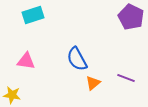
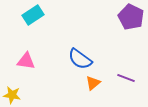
cyan rectangle: rotated 15 degrees counterclockwise
blue semicircle: moved 3 px right; rotated 25 degrees counterclockwise
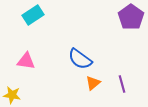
purple pentagon: rotated 10 degrees clockwise
purple line: moved 4 px left, 6 px down; rotated 54 degrees clockwise
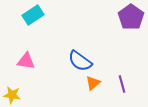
blue semicircle: moved 2 px down
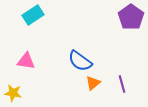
yellow star: moved 1 px right, 2 px up
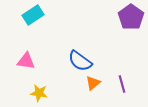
yellow star: moved 26 px right
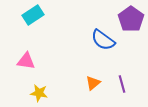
purple pentagon: moved 2 px down
blue semicircle: moved 23 px right, 21 px up
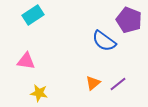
purple pentagon: moved 2 px left, 1 px down; rotated 15 degrees counterclockwise
blue semicircle: moved 1 px right, 1 px down
purple line: moved 4 px left; rotated 66 degrees clockwise
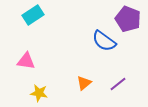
purple pentagon: moved 1 px left, 1 px up
orange triangle: moved 9 px left
